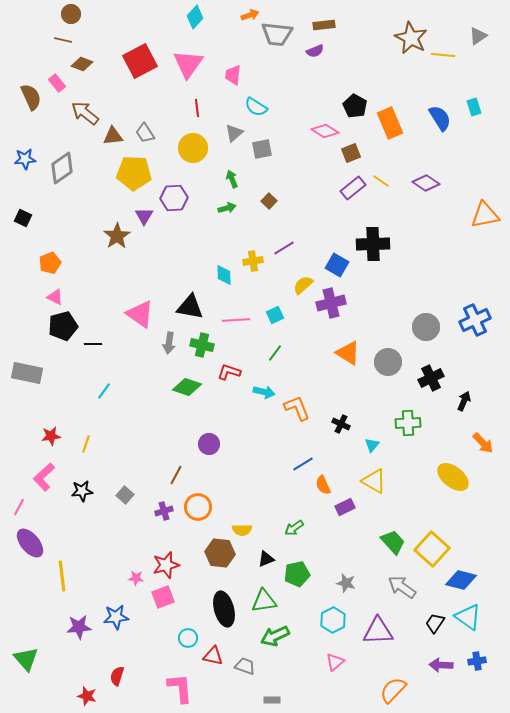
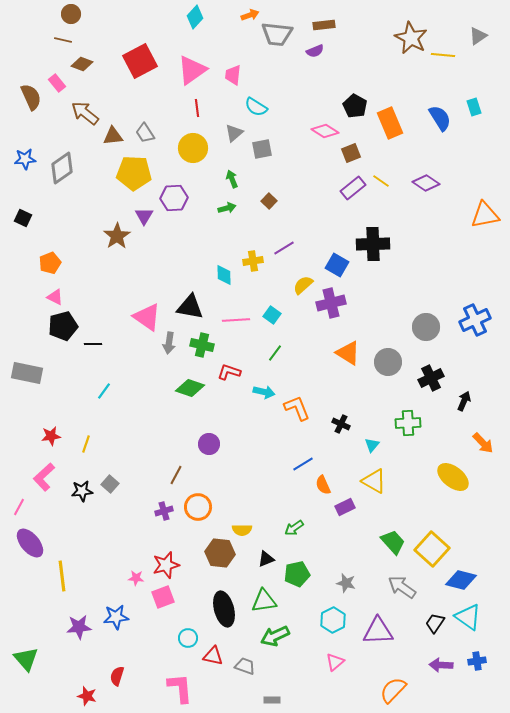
pink triangle at (188, 64): moved 4 px right, 6 px down; rotated 20 degrees clockwise
pink triangle at (140, 314): moved 7 px right, 3 px down
cyan square at (275, 315): moved 3 px left; rotated 30 degrees counterclockwise
green diamond at (187, 387): moved 3 px right, 1 px down
gray square at (125, 495): moved 15 px left, 11 px up
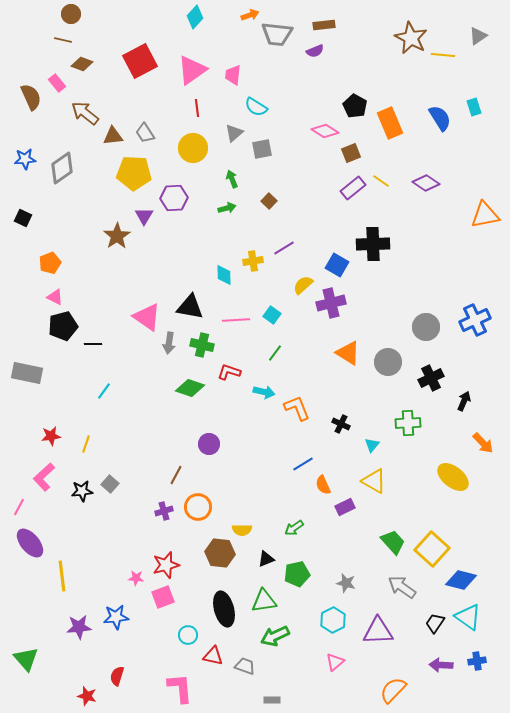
cyan circle at (188, 638): moved 3 px up
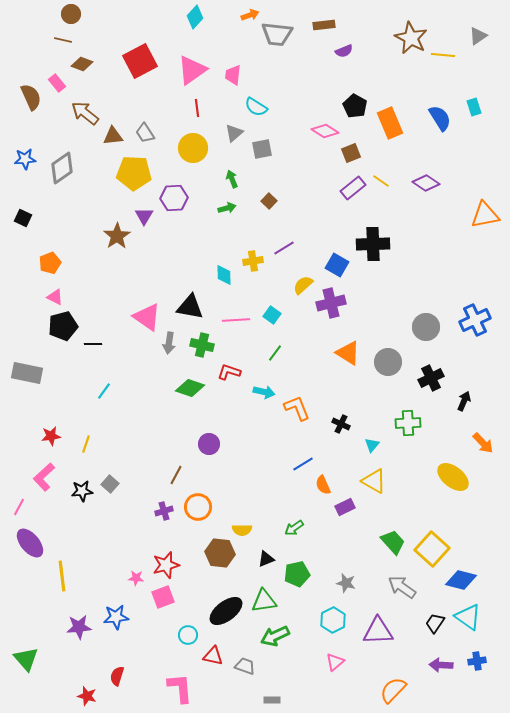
purple semicircle at (315, 51): moved 29 px right
black ellipse at (224, 609): moved 2 px right, 2 px down; rotated 68 degrees clockwise
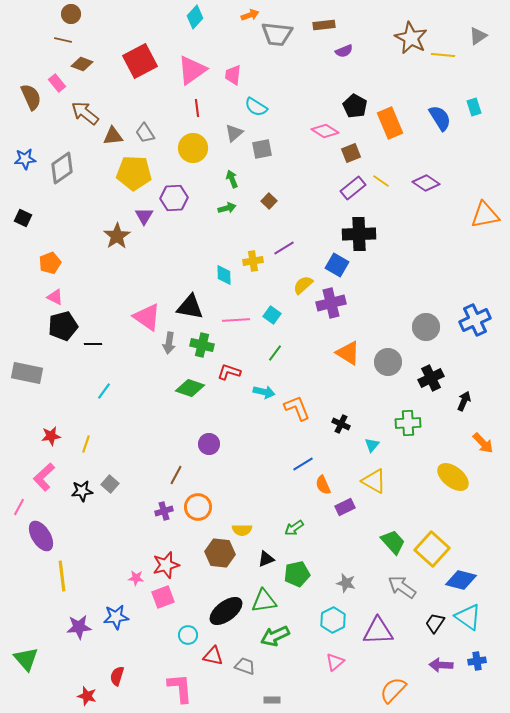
black cross at (373, 244): moved 14 px left, 10 px up
purple ellipse at (30, 543): moved 11 px right, 7 px up; rotated 8 degrees clockwise
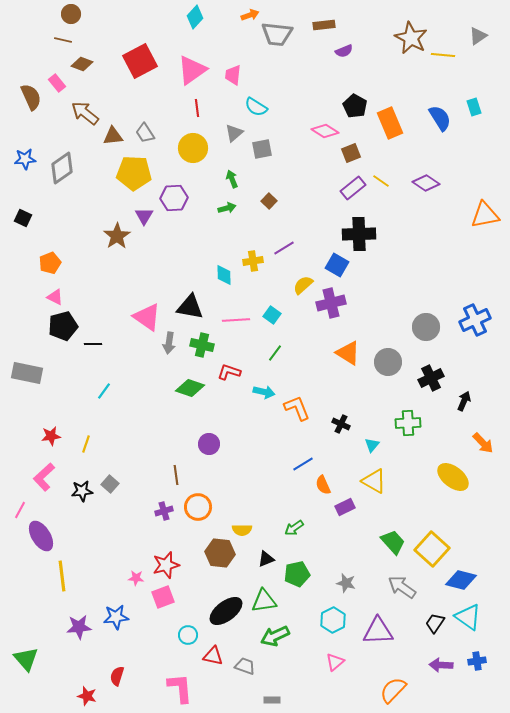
brown line at (176, 475): rotated 36 degrees counterclockwise
pink line at (19, 507): moved 1 px right, 3 px down
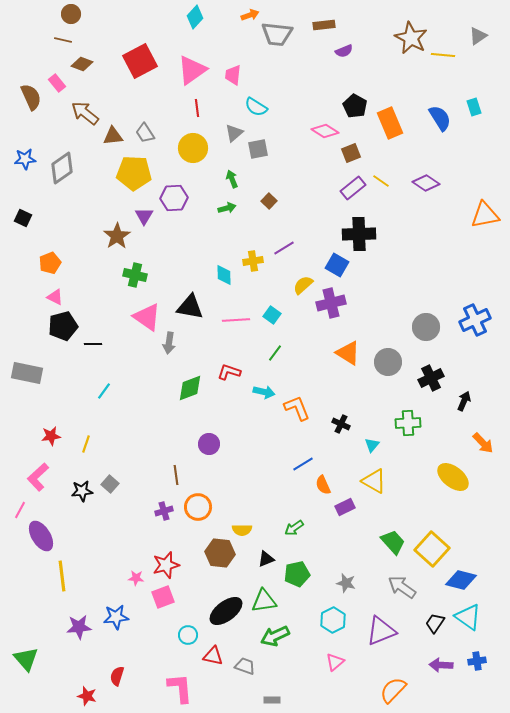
gray square at (262, 149): moved 4 px left
green cross at (202, 345): moved 67 px left, 70 px up
green diamond at (190, 388): rotated 40 degrees counterclockwise
pink L-shape at (44, 477): moved 6 px left
purple triangle at (378, 631): moved 3 px right; rotated 20 degrees counterclockwise
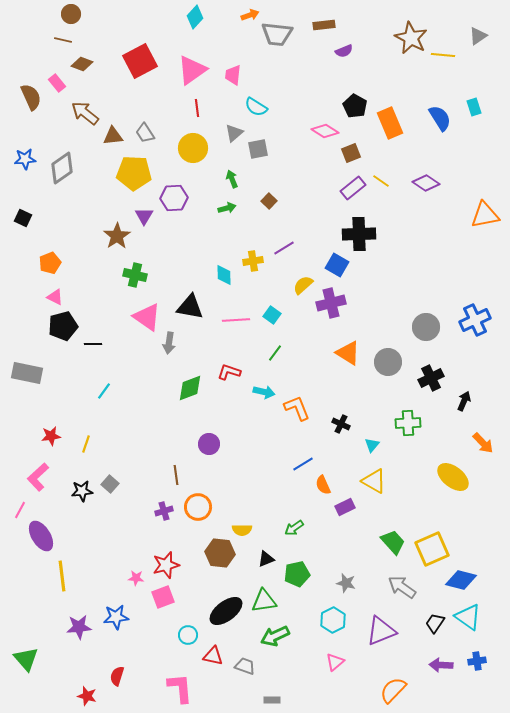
yellow square at (432, 549): rotated 24 degrees clockwise
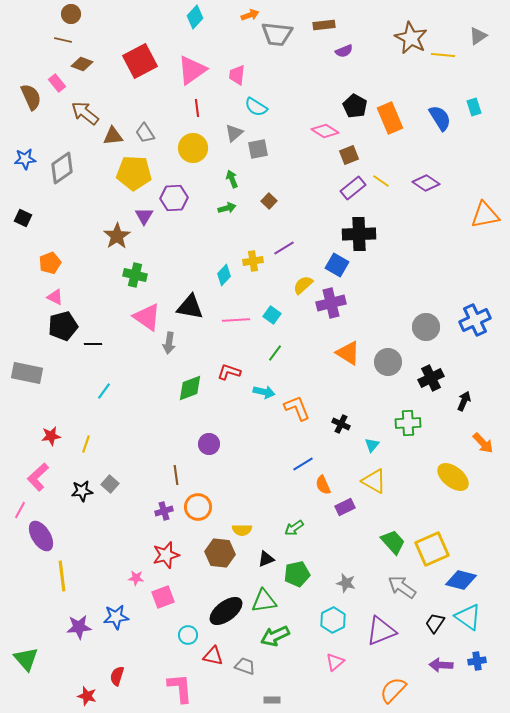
pink trapezoid at (233, 75): moved 4 px right
orange rectangle at (390, 123): moved 5 px up
brown square at (351, 153): moved 2 px left, 2 px down
cyan diamond at (224, 275): rotated 45 degrees clockwise
red star at (166, 565): moved 10 px up
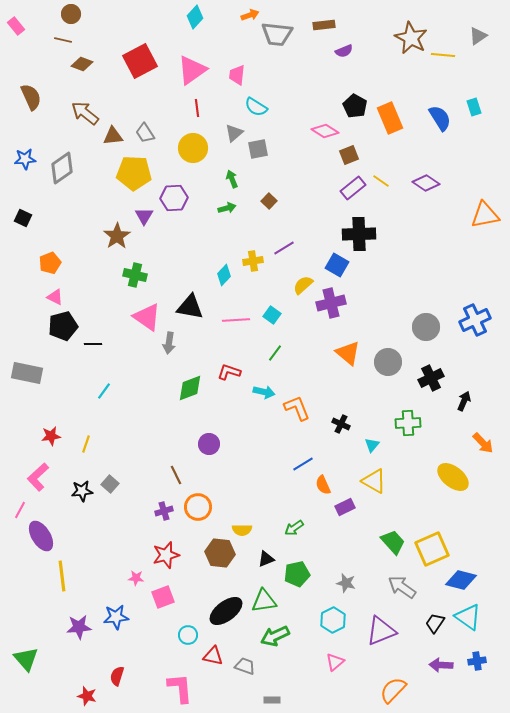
pink rectangle at (57, 83): moved 41 px left, 57 px up
orange triangle at (348, 353): rotated 8 degrees clockwise
brown line at (176, 475): rotated 18 degrees counterclockwise
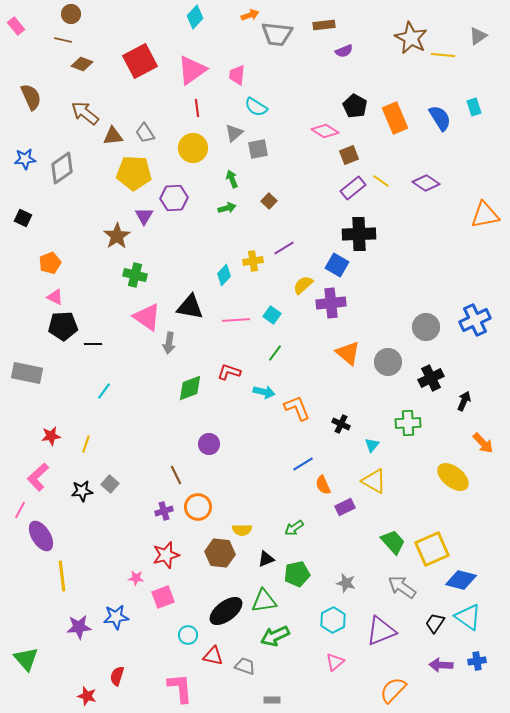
orange rectangle at (390, 118): moved 5 px right
purple cross at (331, 303): rotated 8 degrees clockwise
black pentagon at (63, 326): rotated 12 degrees clockwise
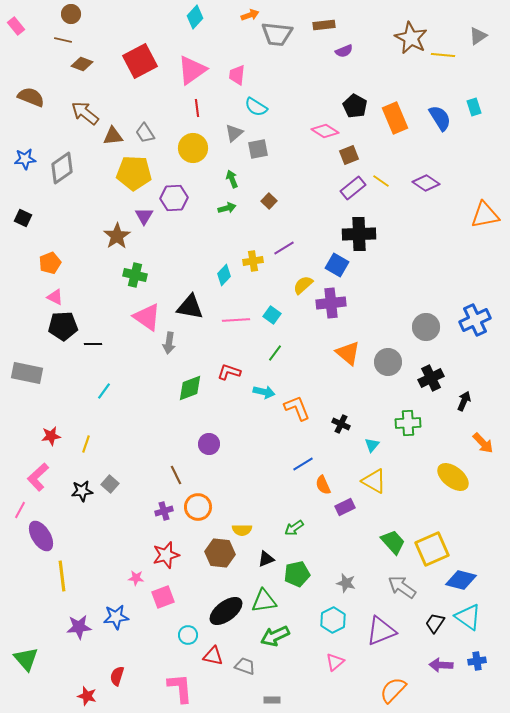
brown semicircle at (31, 97): rotated 44 degrees counterclockwise
